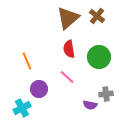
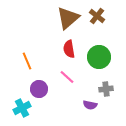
gray cross: moved 5 px up
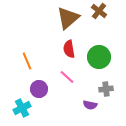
brown cross: moved 2 px right, 5 px up
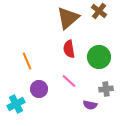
pink line: moved 2 px right, 4 px down
cyan cross: moved 6 px left, 4 px up
